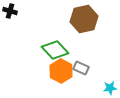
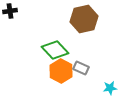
black cross: rotated 24 degrees counterclockwise
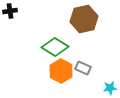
green diamond: moved 3 px up; rotated 16 degrees counterclockwise
gray rectangle: moved 2 px right
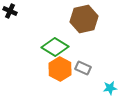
black cross: rotated 32 degrees clockwise
orange hexagon: moved 1 px left, 2 px up
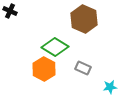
brown hexagon: rotated 24 degrees counterclockwise
orange hexagon: moved 16 px left
cyan star: moved 1 px up
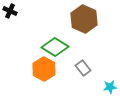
gray rectangle: rotated 28 degrees clockwise
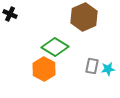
black cross: moved 3 px down
brown hexagon: moved 2 px up; rotated 12 degrees clockwise
gray rectangle: moved 9 px right, 2 px up; rotated 49 degrees clockwise
cyan star: moved 2 px left, 18 px up
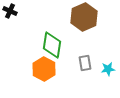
black cross: moved 3 px up
green diamond: moved 3 px left, 2 px up; rotated 68 degrees clockwise
gray rectangle: moved 7 px left, 3 px up; rotated 21 degrees counterclockwise
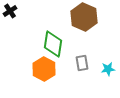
black cross: rotated 32 degrees clockwise
brown hexagon: rotated 12 degrees counterclockwise
green diamond: moved 1 px right, 1 px up
gray rectangle: moved 3 px left
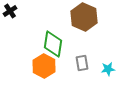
orange hexagon: moved 3 px up
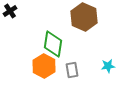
gray rectangle: moved 10 px left, 7 px down
cyan star: moved 3 px up
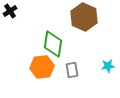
orange hexagon: moved 2 px left, 1 px down; rotated 25 degrees clockwise
